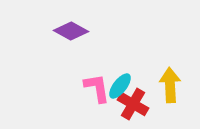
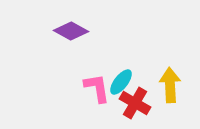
cyan ellipse: moved 1 px right, 4 px up
red cross: moved 2 px right, 1 px up
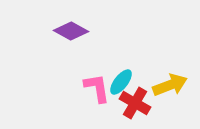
yellow arrow: rotated 72 degrees clockwise
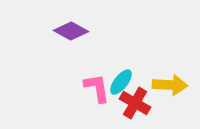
yellow arrow: rotated 24 degrees clockwise
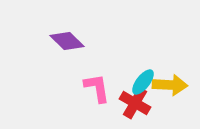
purple diamond: moved 4 px left, 10 px down; rotated 16 degrees clockwise
cyan ellipse: moved 22 px right
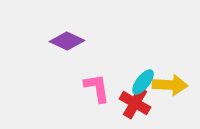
purple diamond: rotated 20 degrees counterclockwise
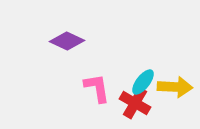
yellow arrow: moved 5 px right, 2 px down
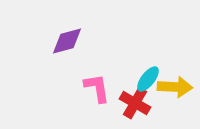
purple diamond: rotated 40 degrees counterclockwise
cyan ellipse: moved 5 px right, 3 px up
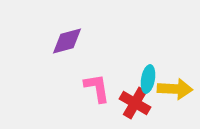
cyan ellipse: rotated 28 degrees counterclockwise
yellow arrow: moved 2 px down
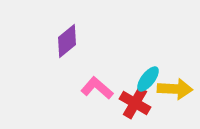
purple diamond: rotated 24 degrees counterclockwise
cyan ellipse: rotated 28 degrees clockwise
pink L-shape: rotated 40 degrees counterclockwise
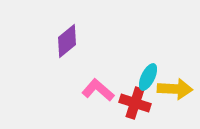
cyan ellipse: moved 2 px up; rotated 12 degrees counterclockwise
pink L-shape: moved 1 px right, 2 px down
red cross: rotated 12 degrees counterclockwise
